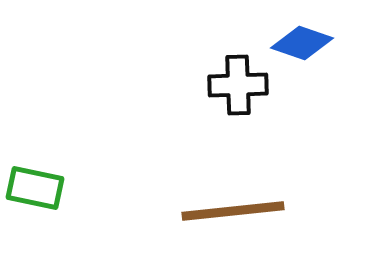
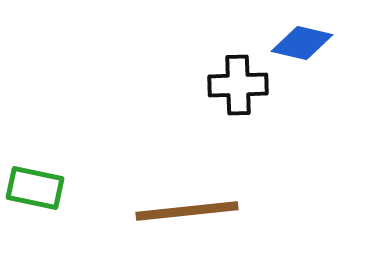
blue diamond: rotated 6 degrees counterclockwise
brown line: moved 46 px left
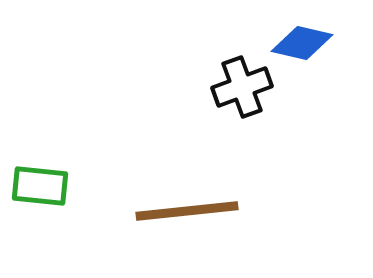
black cross: moved 4 px right, 2 px down; rotated 18 degrees counterclockwise
green rectangle: moved 5 px right, 2 px up; rotated 6 degrees counterclockwise
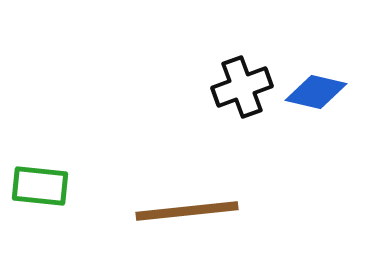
blue diamond: moved 14 px right, 49 px down
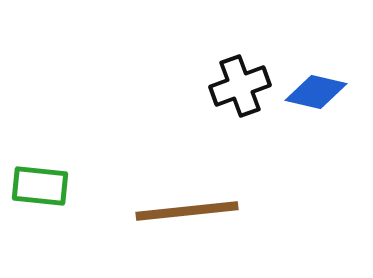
black cross: moved 2 px left, 1 px up
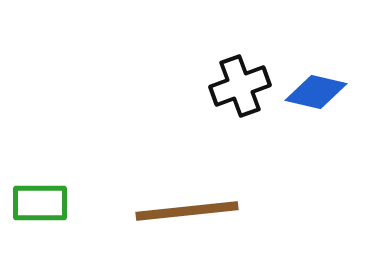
green rectangle: moved 17 px down; rotated 6 degrees counterclockwise
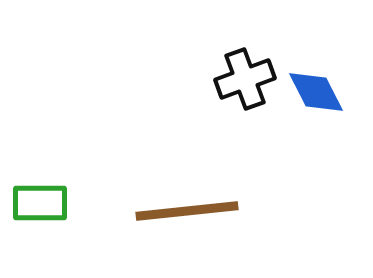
black cross: moved 5 px right, 7 px up
blue diamond: rotated 50 degrees clockwise
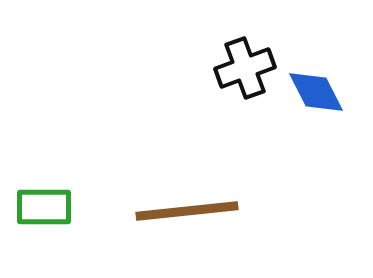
black cross: moved 11 px up
green rectangle: moved 4 px right, 4 px down
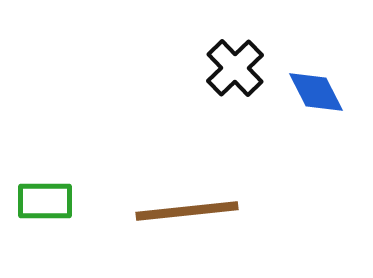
black cross: moved 10 px left; rotated 24 degrees counterclockwise
green rectangle: moved 1 px right, 6 px up
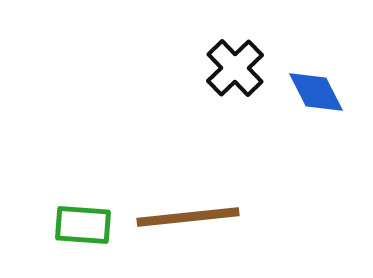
green rectangle: moved 38 px right, 24 px down; rotated 4 degrees clockwise
brown line: moved 1 px right, 6 px down
